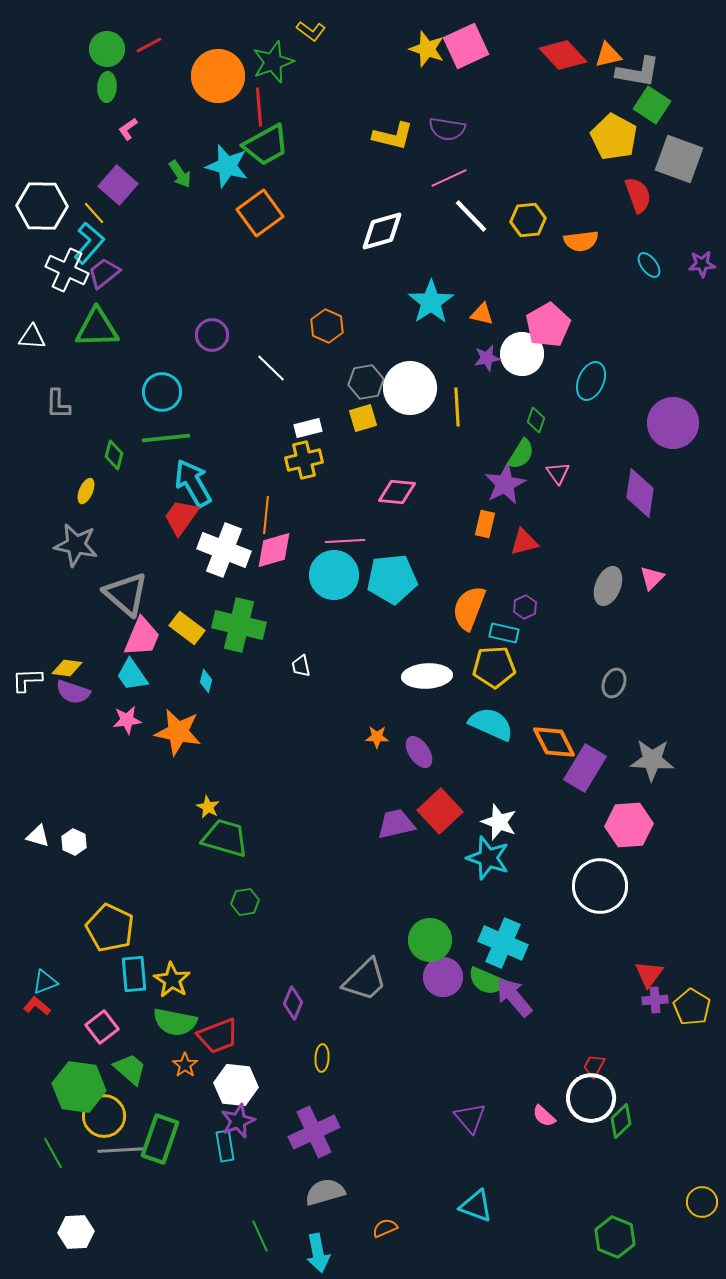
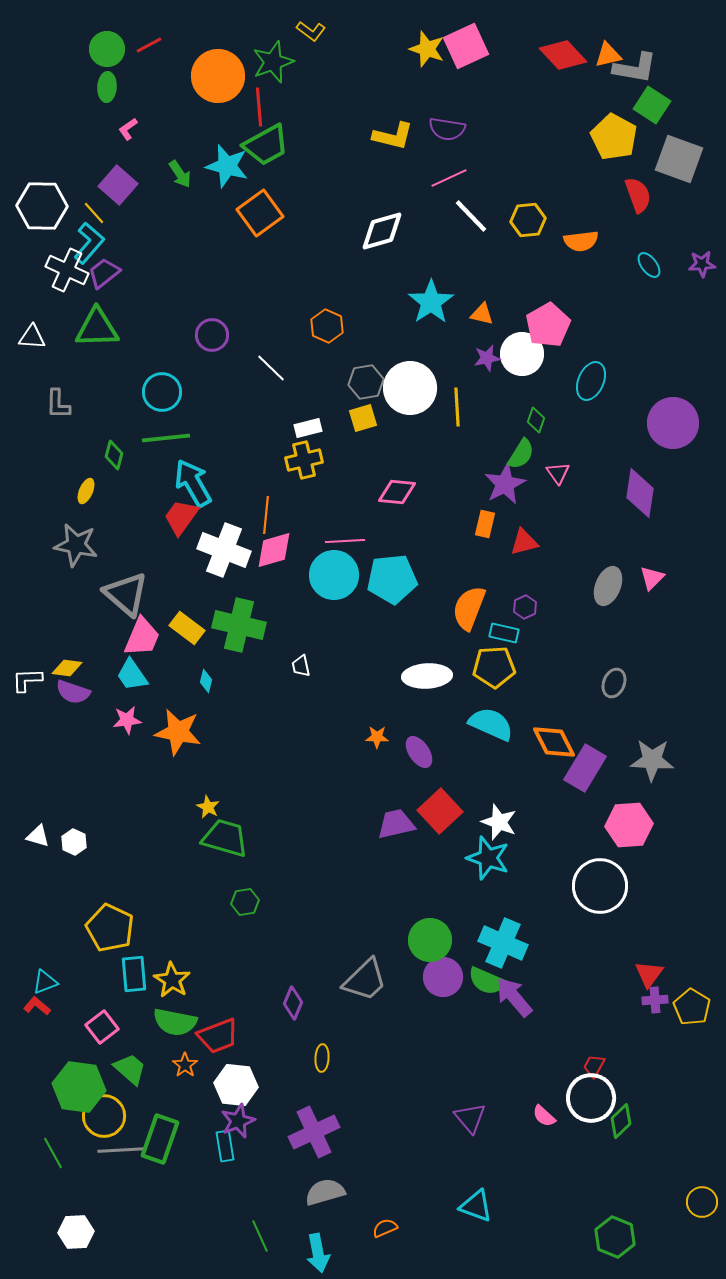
gray L-shape at (638, 72): moved 3 px left, 4 px up
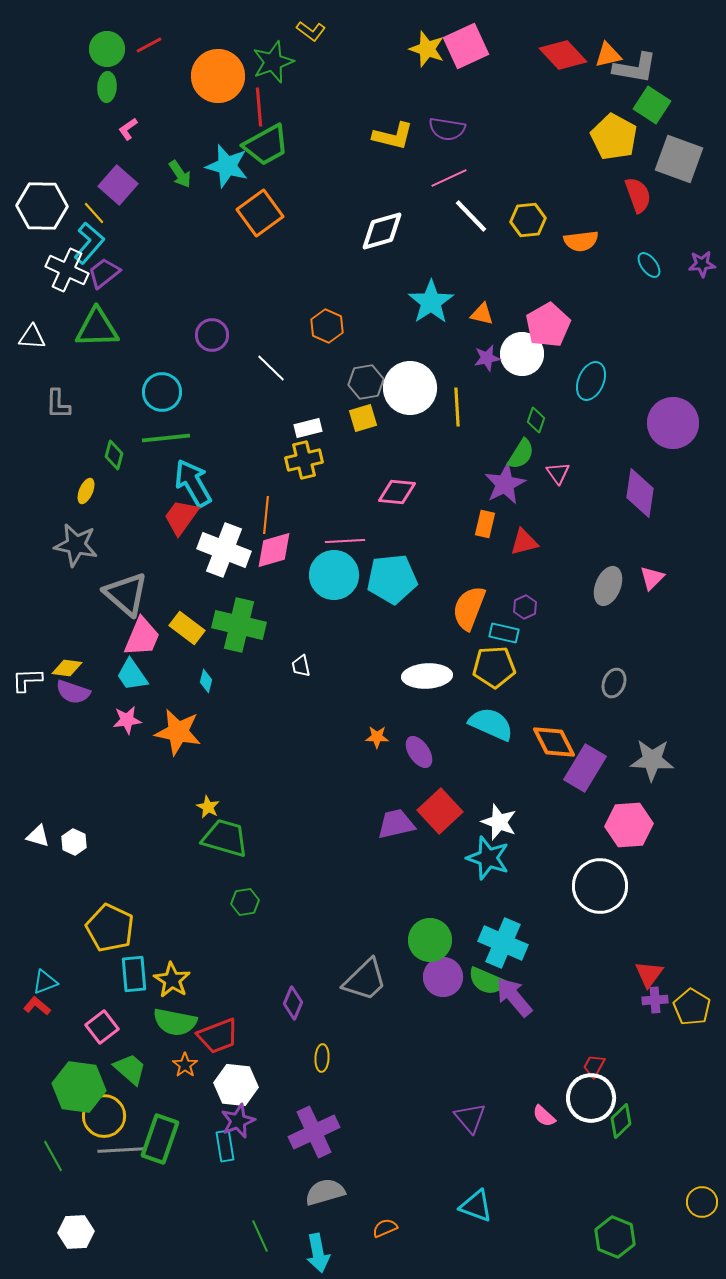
green line at (53, 1153): moved 3 px down
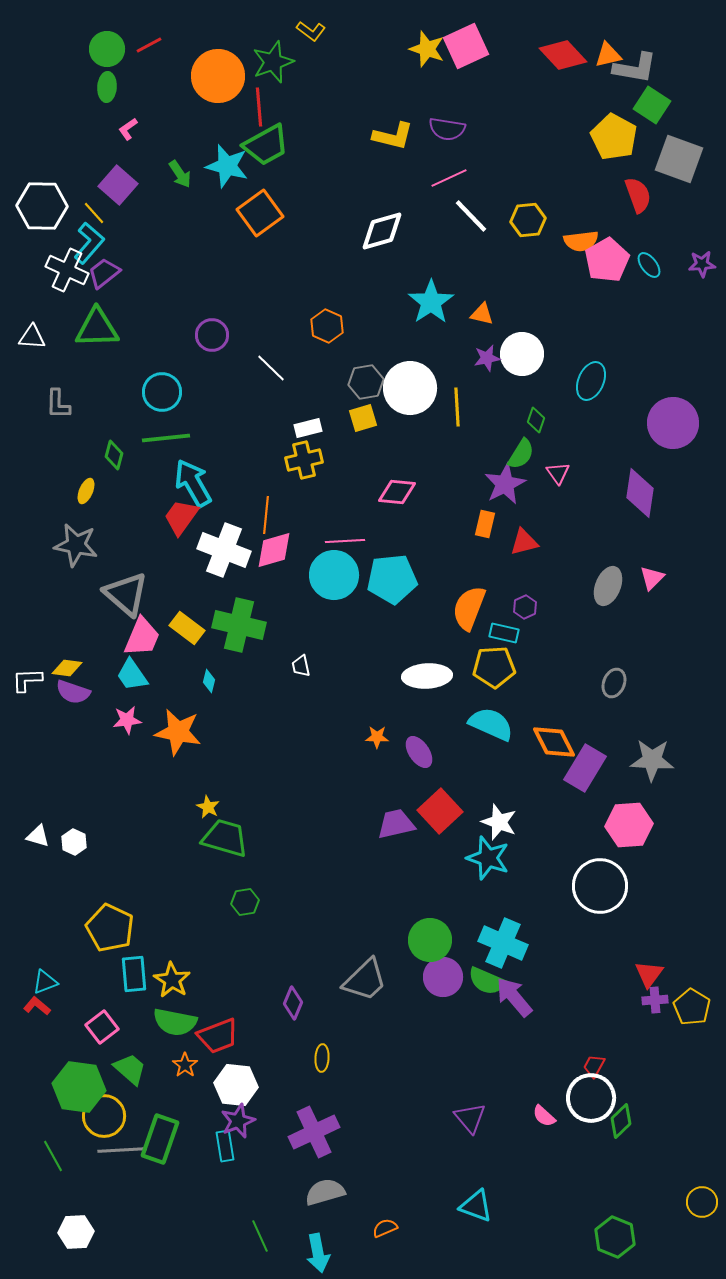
pink pentagon at (548, 325): moved 59 px right, 65 px up
cyan diamond at (206, 681): moved 3 px right
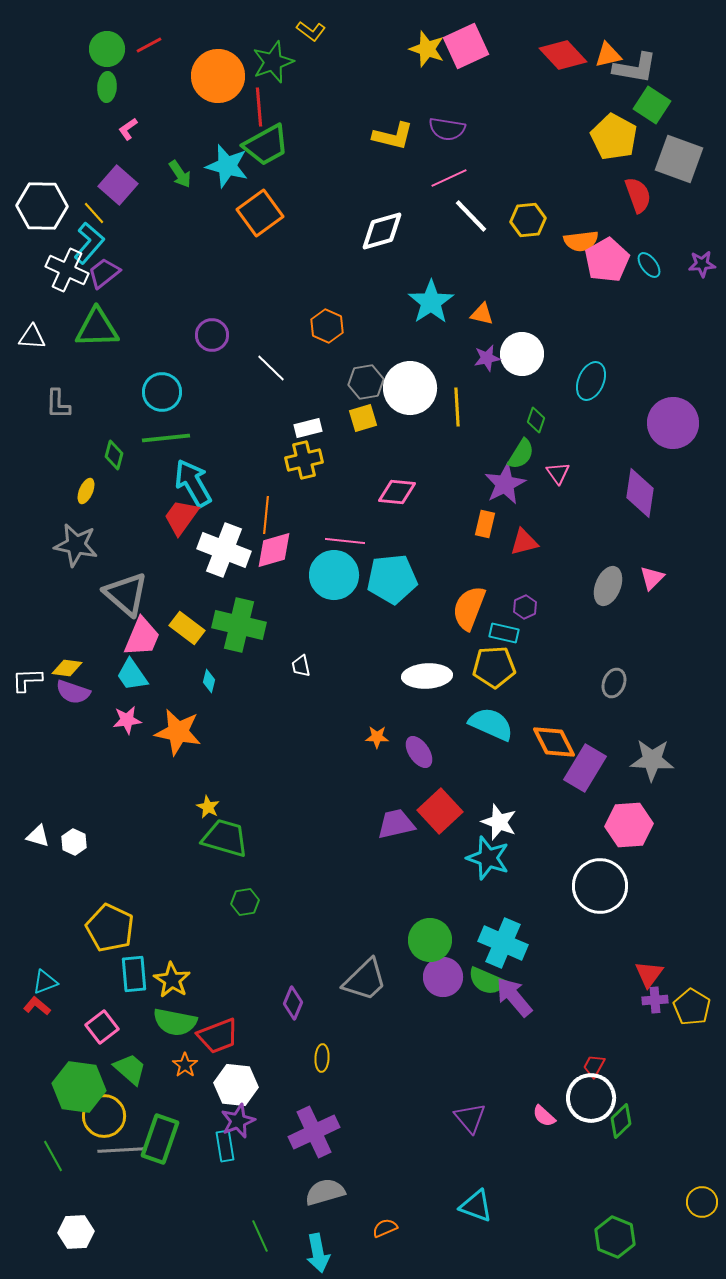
pink line at (345, 541): rotated 9 degrees clockwise
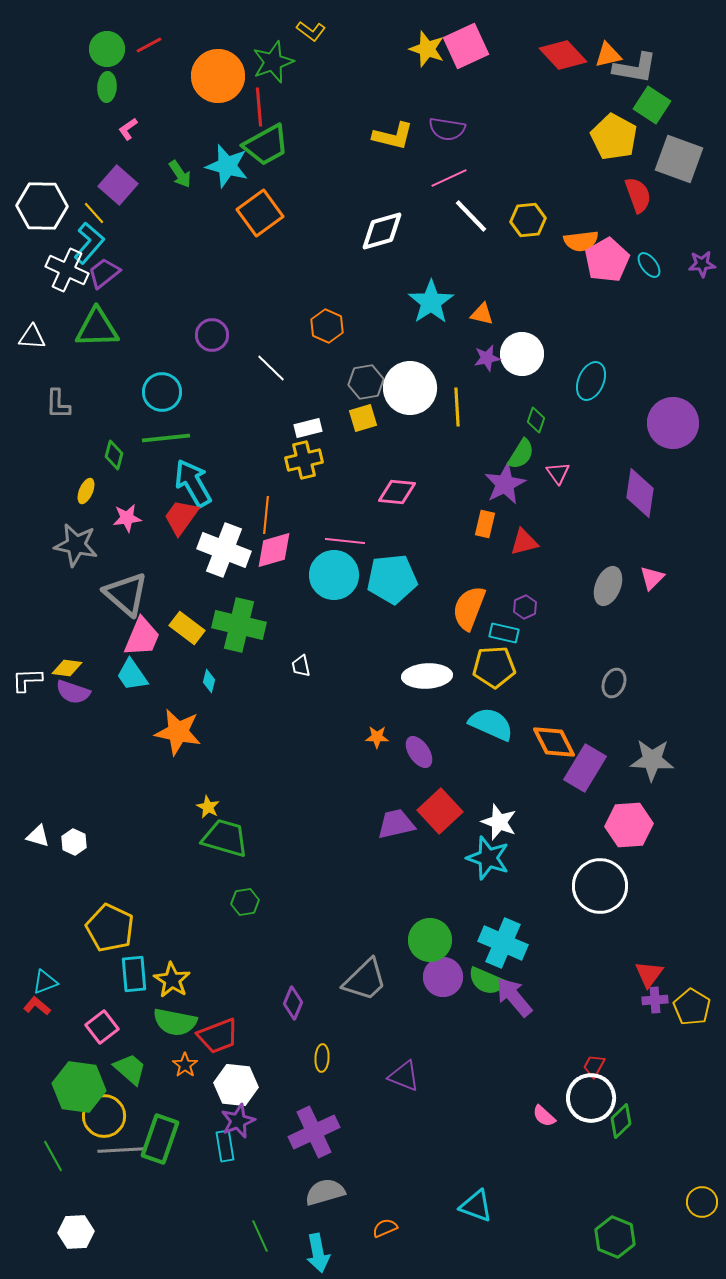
pink star at (127, 720): moved 202 px up
purple triangle at (470, 1118): moved 66 px left, 42 px up; rotated 28 degrees counterclockwise
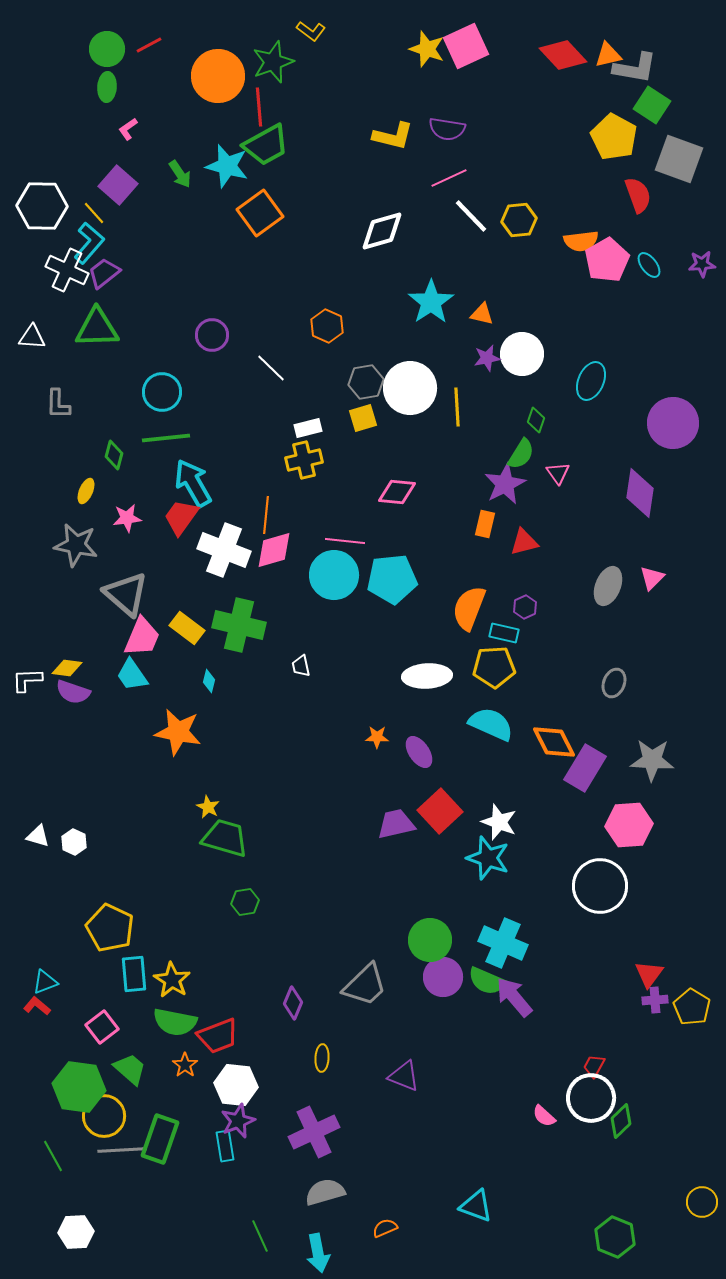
yellow hexagon at (528, 220): moved 9 px left
gray trapezoid at (365, 980): moved 5 px down
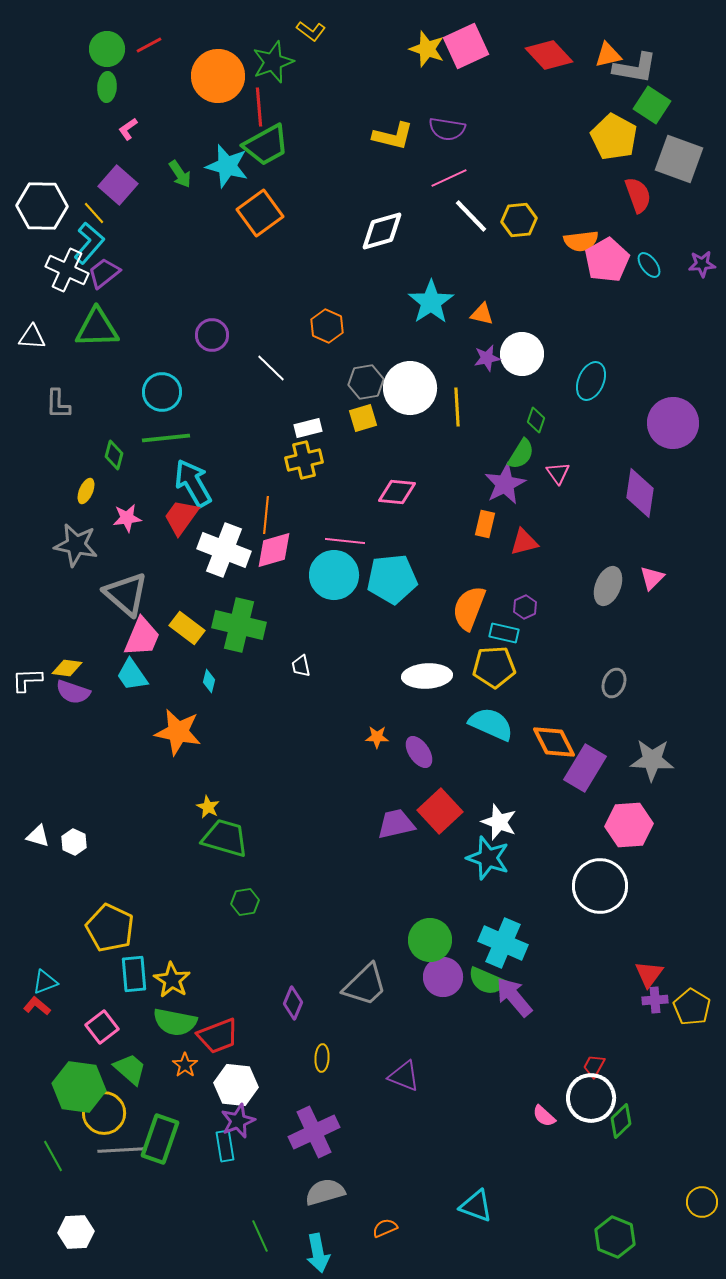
red diamond at (563, 55): moved 14 px left
yellow circle at (104, 1116): moved 3 px up
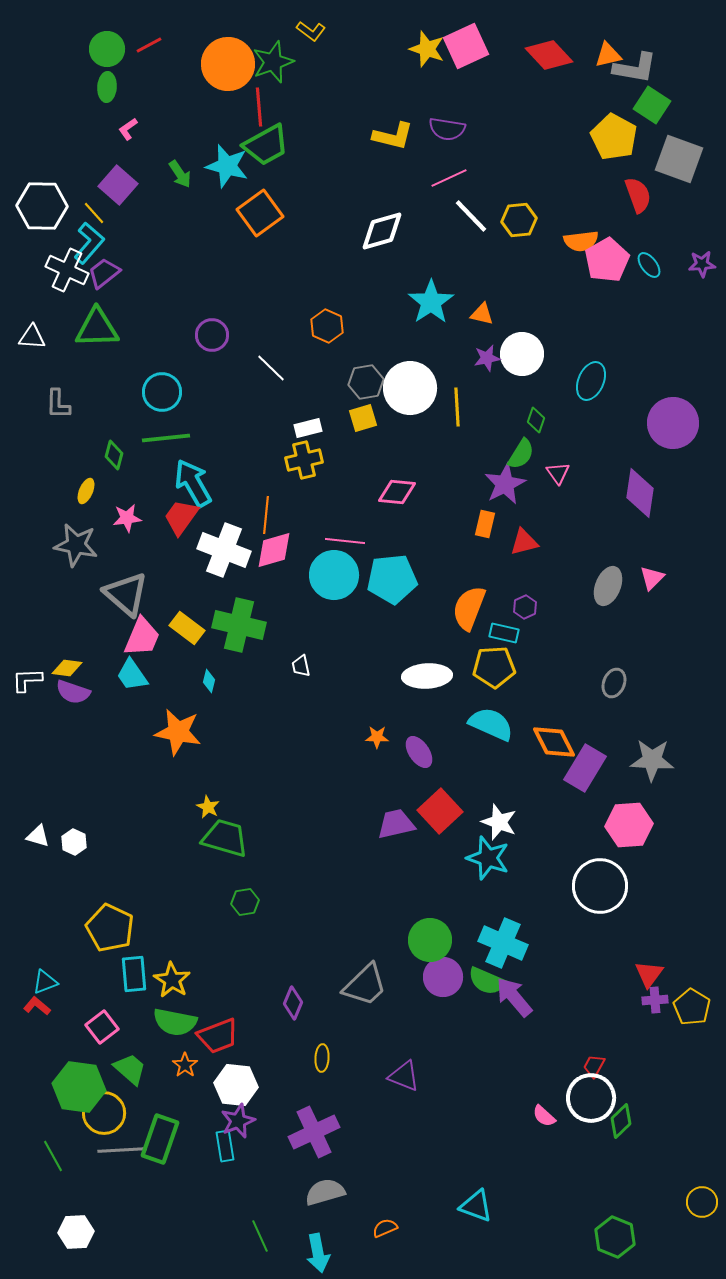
orange circle at (218, 76): moved 10 px right, 12 px up
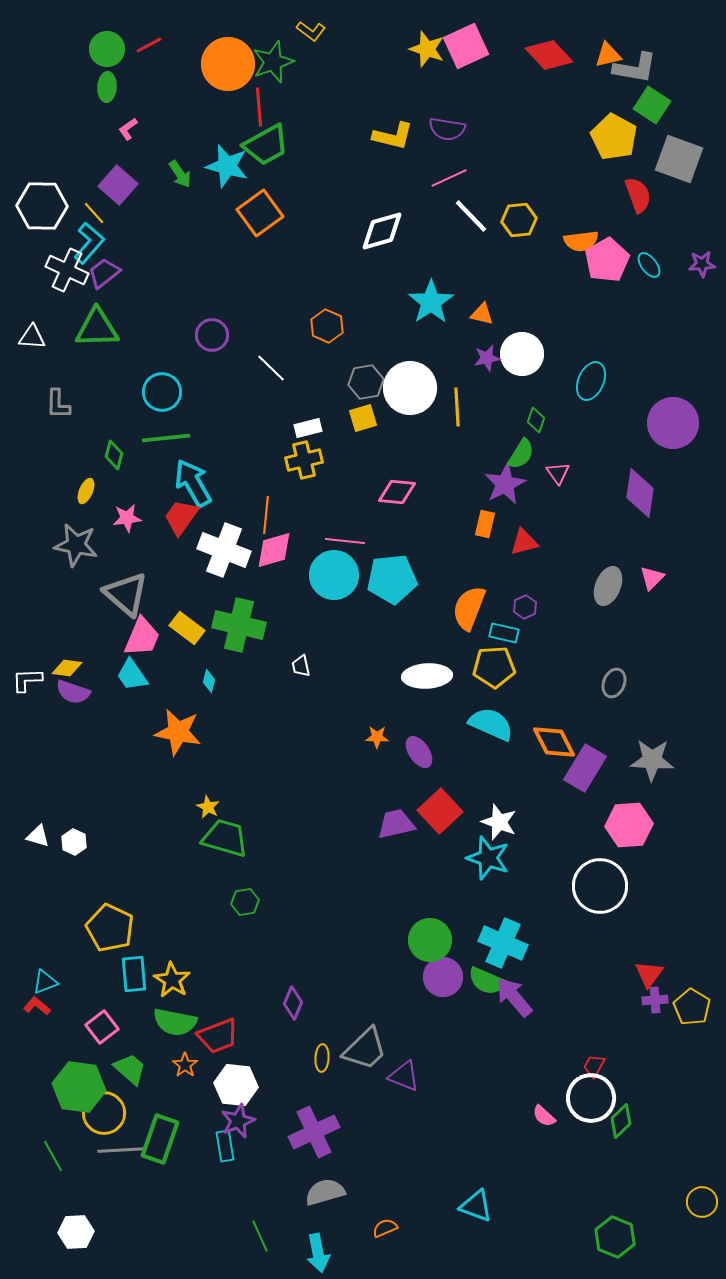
gray trapezoid at (365, 985): moved 64 px down
